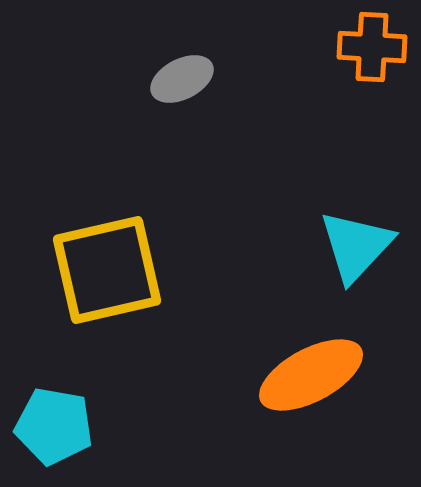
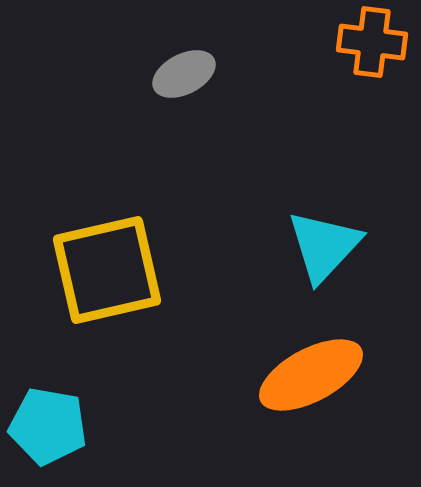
orange cross: moved 5 px up; rotated 4 degrees clockwise
gray ellipse: moved 2 px right, 5 px up
cyan triangle: moved 32 px left
cyan pentagon: moved 6 px left
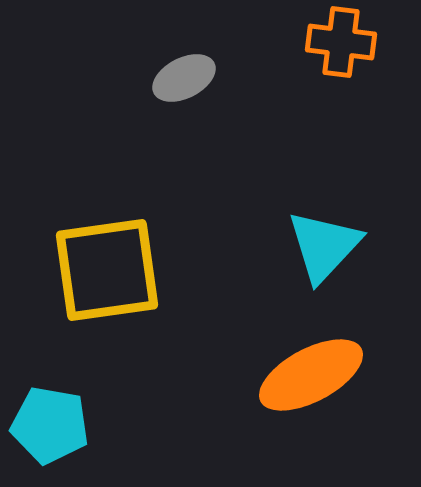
orange cross: moved 31 px left
gray ellipse: moved 4 px down
yellow square: rotated 5 degrees clockwise
cyan pentagon: moved 2 px right, 1 px up
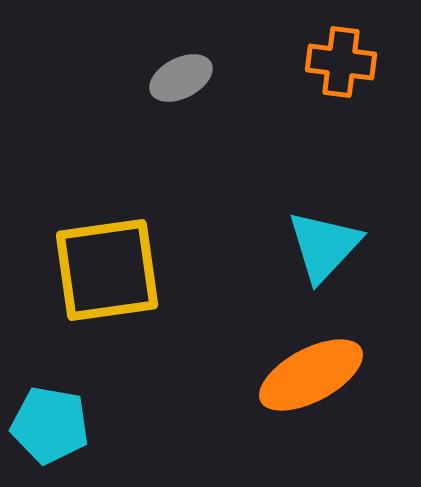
orange cross: moved 20 px down
gray ellipse: moved 3 px left
